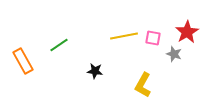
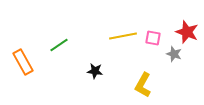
red star: rotated 20 degrees counterclockwise
yellow line: moved 1 px left
orange rectangle: moved 1 px down
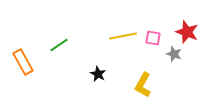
black star: moved 3 px right, 3 px down; rotated 21 degrees clockwise
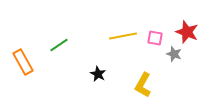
pink square: moved 2 px right
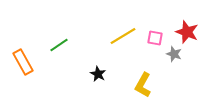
yellow line: rotated 20 degrees counterclockwise
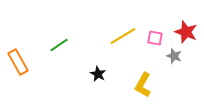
red star: moved 1 px left
gray star: moved 2 px down
orange rectangle: moved 5 px left
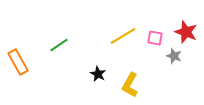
yellow L-shape: moved 13 px left
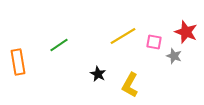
pink square: moved 1 px left, 4 px down
orange rectangle: rotated 20 degrees clockwise
